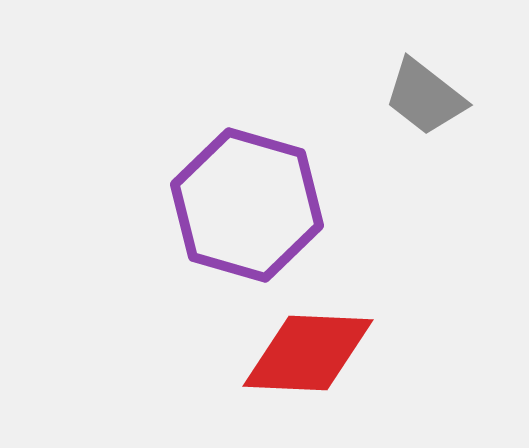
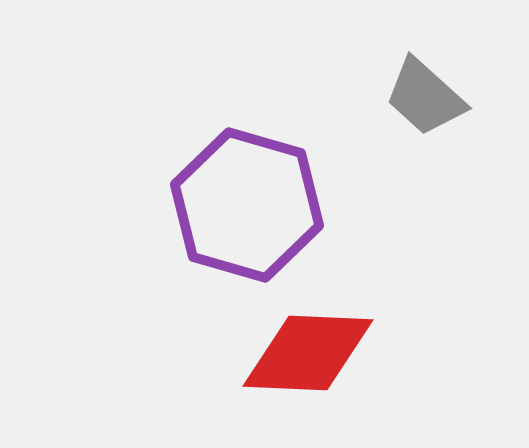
gray trapezoid: rotated 4 degrees clockwise
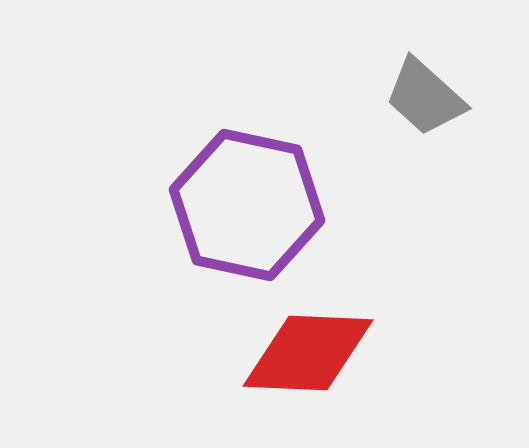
purple hexagon: rotated 4 degrees counterclockwise
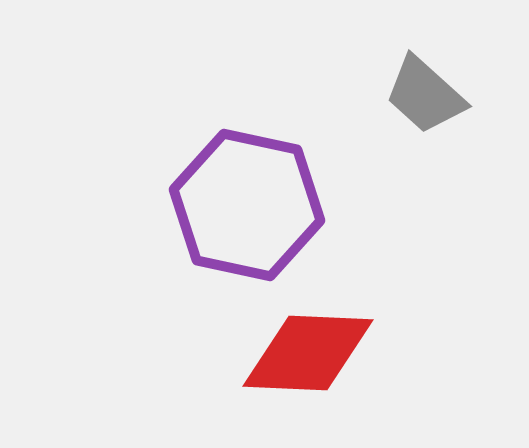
gray trapezoid: moved 2 px up
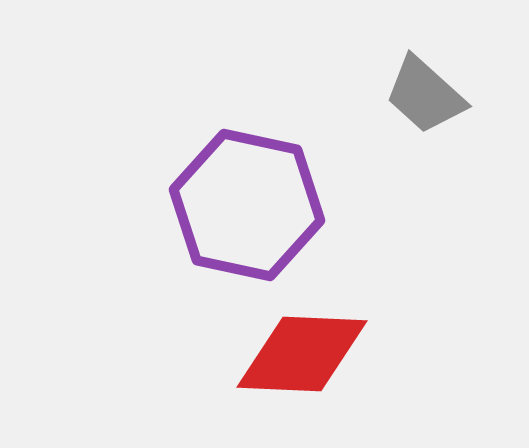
red diamond: moved 6 px left, 1 px down
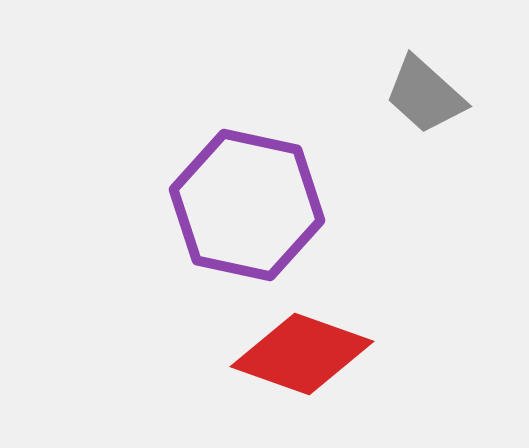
red diamond: rotated 17 degrees clockwise
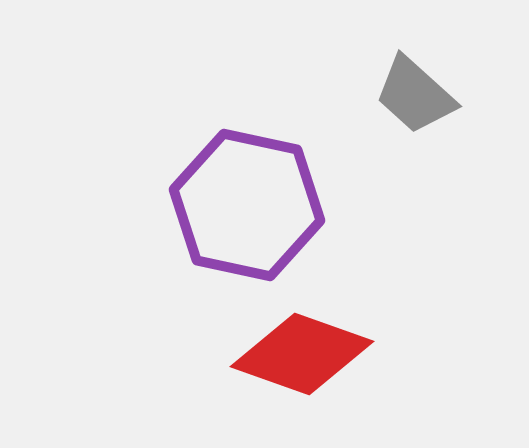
gray trapezoid: moved 10 px left
